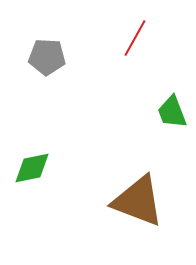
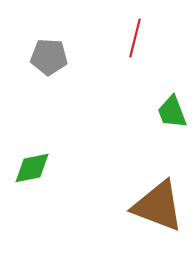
red line: rotated 15 degrees counterclockwise
gray pentagon: moved 2 px right
brown triangle: moved 20 px right, 5 px down
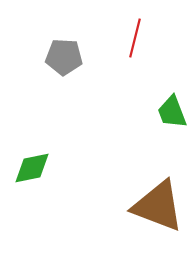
gray pentagon: moved 15 px right
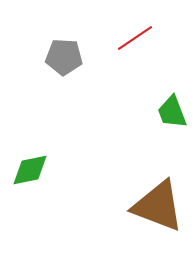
red line: rotated 42 degrees clockwise
green diamond: moved 2 px left, 2 px down
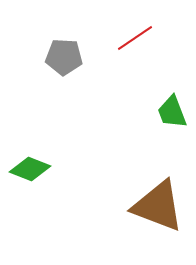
green diamond: moved 1 px up; rotated 33 degrees clockwise
